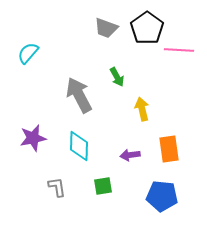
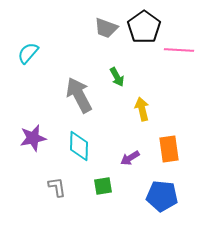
black pentagon: moved 3 px left, 1 px up
purple arrow: moved 3 px down; rotated 24 degrees counterclockwise
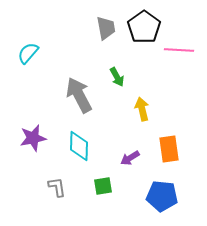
gray trapezoid: rotated 120 degrees counterclockwise
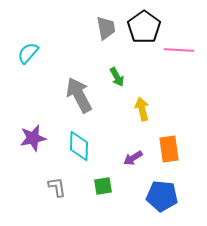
purple arrow: moved 3 px right
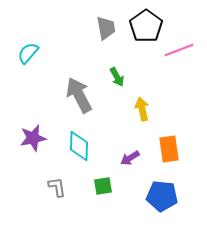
black pentagon: moved 2 px right, 1 px up
pink line: rotated 24 degrees counterclockwise
purple arrow: moved 3 px left
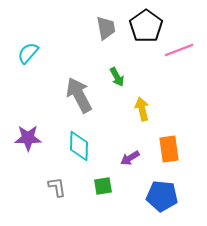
purple star: moved 5 px left; rotated 12 degrees clockwise
